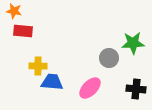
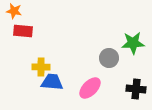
yellow cross: moved 3 px right, 1 px down
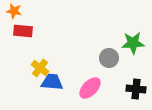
yellow cross: moved 1 px left, 1 px down; rotated 36 degrees clockwise
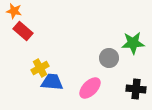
red rectangle: rotated 36 degrees clockwise
yellow cross: rotated 24 degrees clockwise
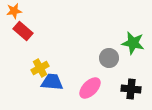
orange star: rotated 21 degrees counterclockwise
green star: rotated 15 degrees clockwise
black cross: moved 5 px left
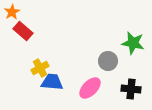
orange star: moved 2 px left, 1 px down; rotated 21 degrees counterclockwise
gray circle: moved 1 px left, 3 px down
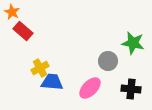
orange star: rotated 14 degrees counterclockwise
